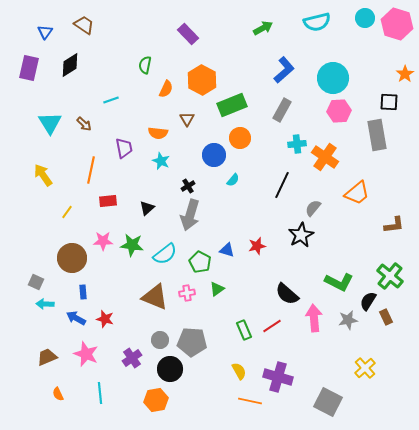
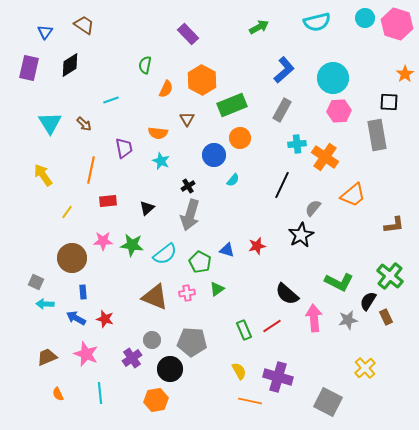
green arrow at (263, 28): moved 4 px left, 1 px up
orange trapezoid at (357, 193): moved 4 px left, 2 px down
gray circle at (160, 340): moved 8 px left
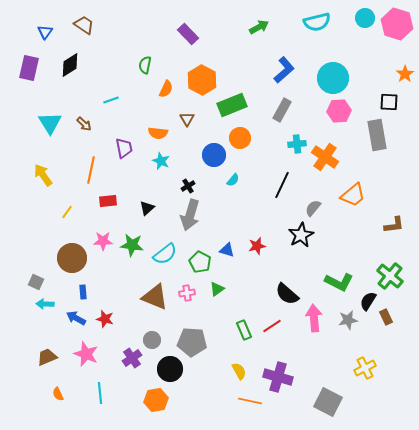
yellow cross at (365, 368): rotated 15 degrees clockwise
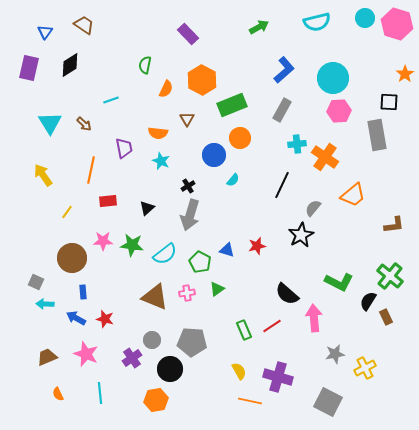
gray star at (348, 320): moved 13 px left, 34 px down
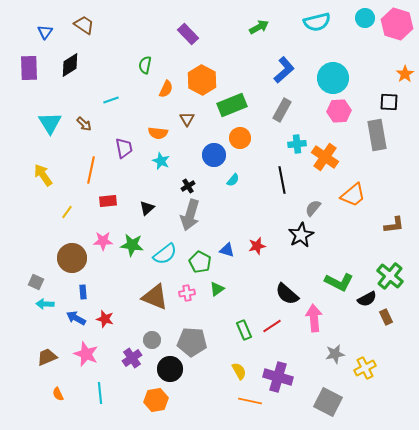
purple rectangle at (29, 68): rotated 15 degrees counterclockwise
black line at (282, 185): moved 5 px up; rotated 36 degrees counterclockwise
black semicircle at (368, 301): moved 1 px left, 2 px up; rotated 150 degrees counterclockwise
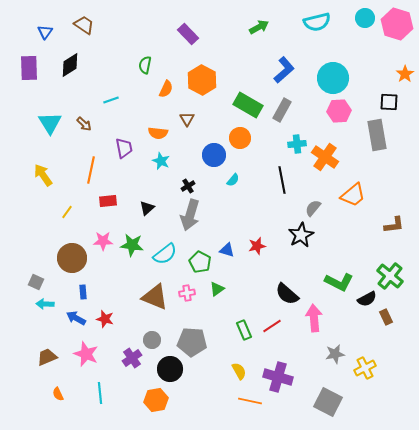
green rectangle at (232, 105): moved 16 px right; rotated 52 degrees clockwise
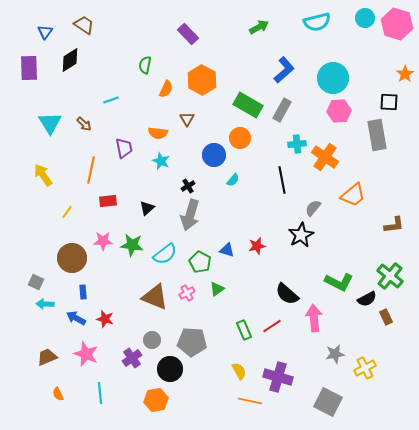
black diamond at (70, 65): moved 5 px up
pink cross at (187, 293): rotated 21 degrees counterclockwise
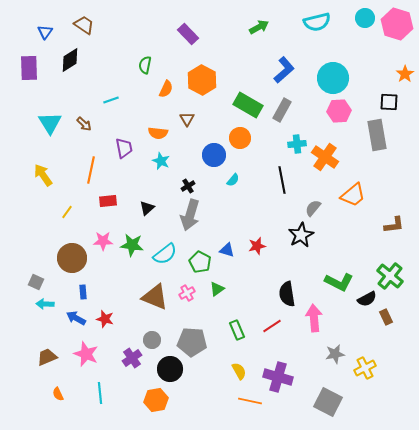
black semicircle at (287, 294): rotated 40 degrees clockwise
green rectangle at (244, 330): moved 7 px left
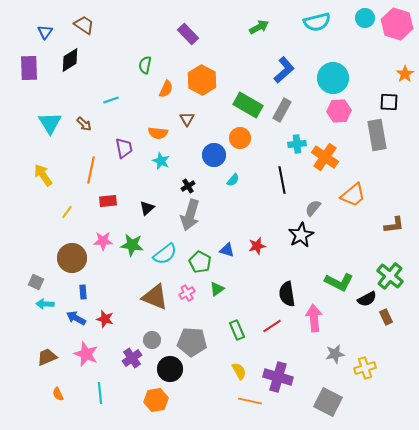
yellow cross at (365, 368): rotated 10 degrees clockwise
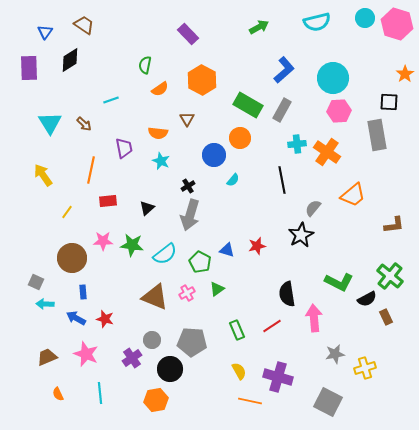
orange semicircle at (166, 89): moved 6 px left; rotated 30 degrees clockwise
orange cross at (325, 157): moved 2 px right, 5 px up
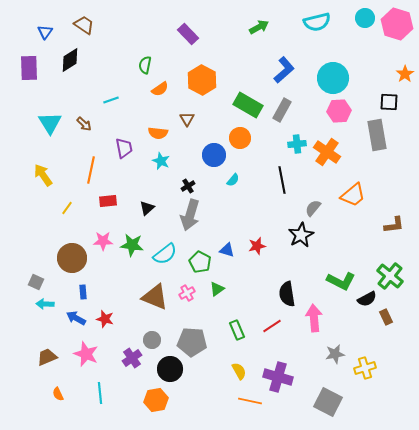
yellow line at (67, 212): moved 4 px up
green L-shape at (339, 282): moved 2 px right, 1 px up
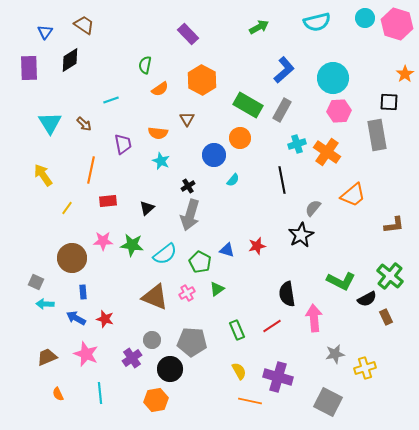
cyan cross at (297, 144): rotated 12 degrees counterclockwise
purple trapezoid at (124, 148): moved 1 px left, 4 px up
